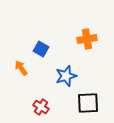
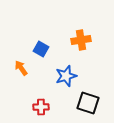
orange cross: moved 6 px left, 1 px down
black square: rotated 20 degrees clockwise
red cross: rotated 35 degrees counterclockwise
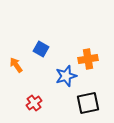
orange cross: moved 7 px right, 19 px down
orange arrow: moved 5 px left, 3 px up
black square: rotated 30 degrees counterclockwise
red cross: moved 7 px left, 4 px up; rotated 35 degrees counterclockwise
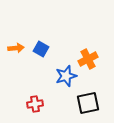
orange cross: rotated 18 degrees counterclockwise
orange arrow: moved 17 px up; rotated 119 degrees clockwise
red cross: moved 1 px right, 1 px down; rotated 28 degrees clockwise
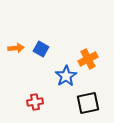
blue star: rotated 15 degrees counterclockwise
red cross: moved 2 px up
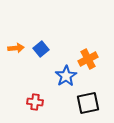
blue square: rotated 21 degrees clockwise
red cross: rotated 14 degrees clockwise
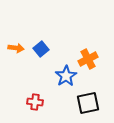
orange arrow: rotated 14 degrees clockwise
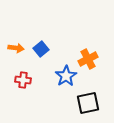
red cross: moved 12 px left, 22 px up
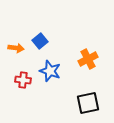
blue square: moved 1 px left, 8 px up
blue star: moved 16 px left, 5 px up; rotated 20 degrees counterclockwise
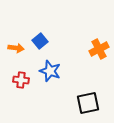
orange cross: moved 11 px right, 10 px up
red cross: moved 2 px left
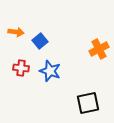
orange arrow: moved 16 px up
red cross: moved 12 px up
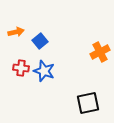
orange arrow: rotated 21 degrees counterclockwise
orange cross: moved 1 px right, 3 px down
blue star: moved 6 px left
